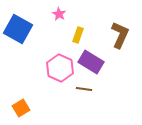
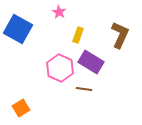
pink star: moved 2 px up
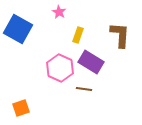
brown L-shape: rotated 20 degrees counterclockwise
orange square: rotated 12 degrees clockwise
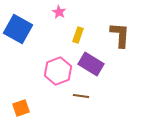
purple rectangle: moved 2 px down
pink hexagon: moved 2 px left, 3 px down; rotated 16 degrees clockwise
brown line: moved 3 px left, 7 px down
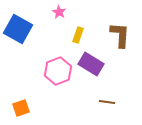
brown line: moved 26 px right, 6 px down
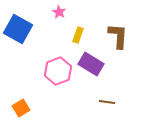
brown L-shape: moved 2 px left, 1 px down
orange square: rotated 12 degrees counterclockwise
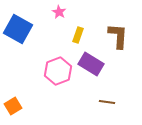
orange square: moved 8 px left, 2 px up
